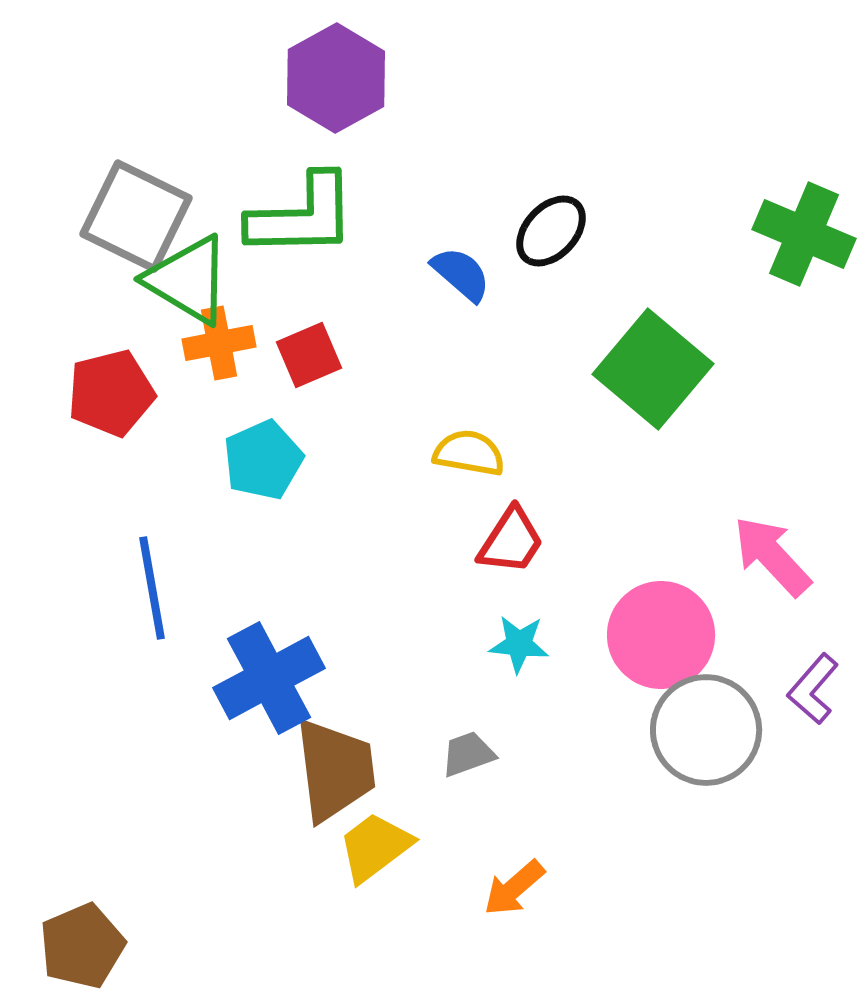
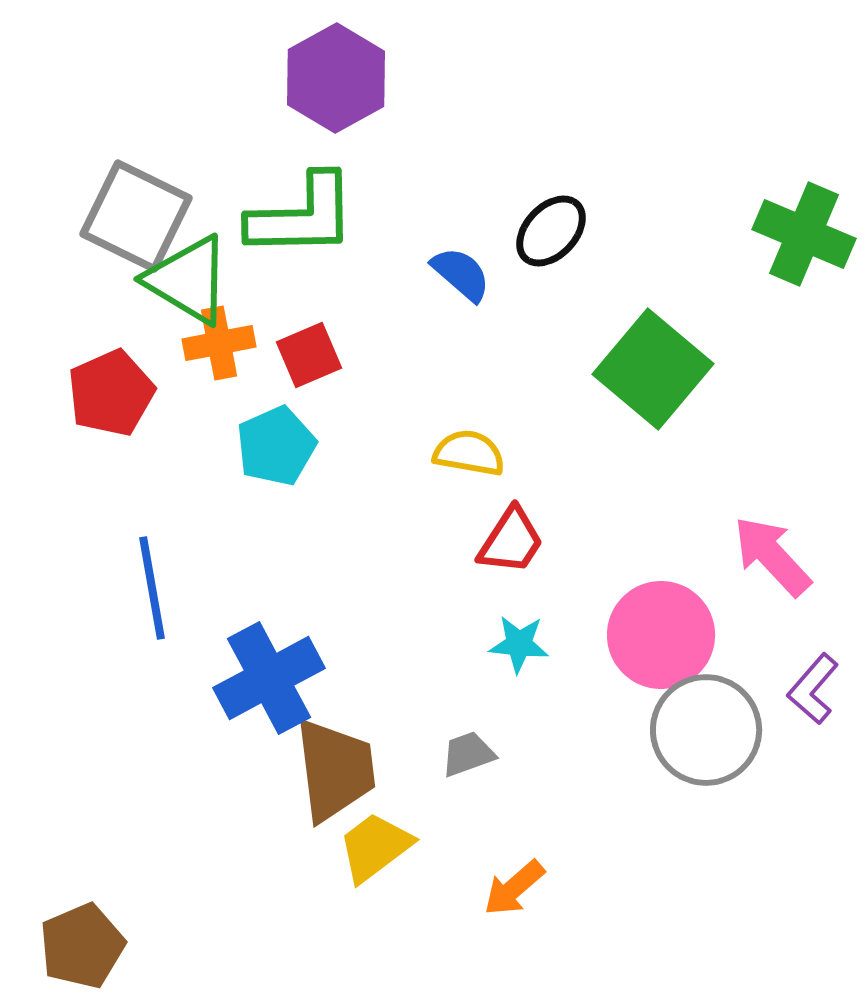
red pentagon: rotated 10 degrees counterclockwise
cyan pentagon: moved 13 px right, 14 px up
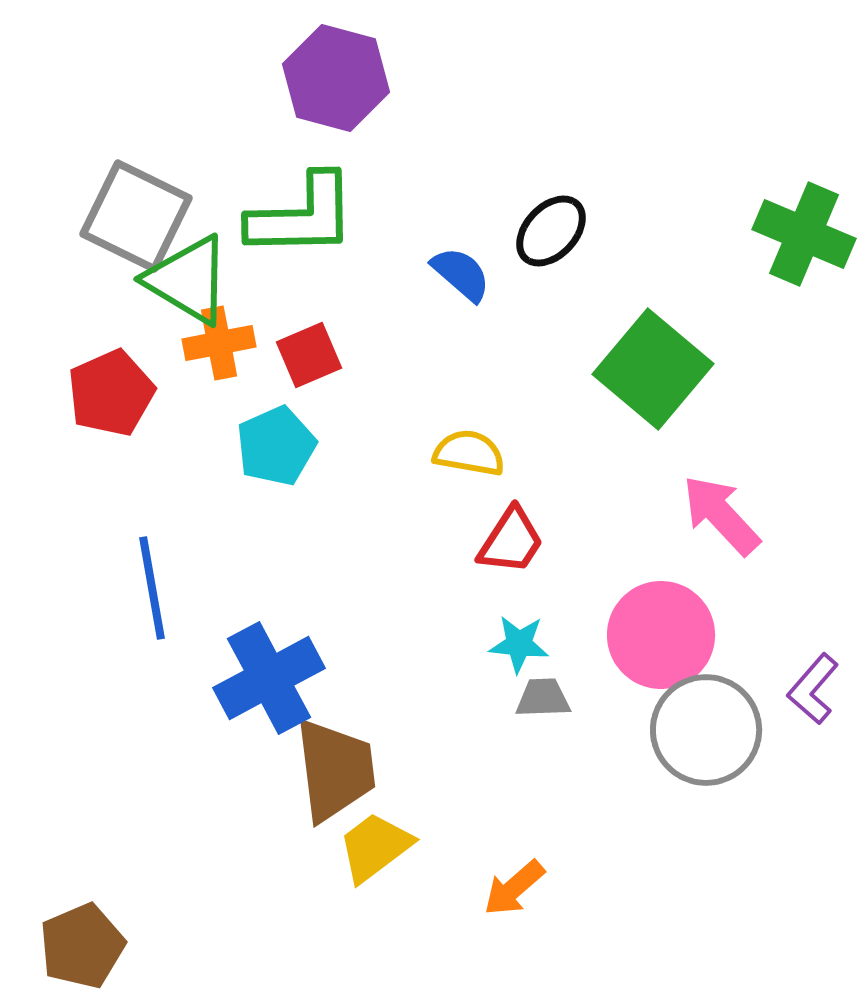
purple hexagon: rotated 16 degrees counterclockwise
pink arrow: moved 51 px left, 41 px up
gray trapezoid: moved 75 px right, 56 px up; rotated 18 degrees clockwise
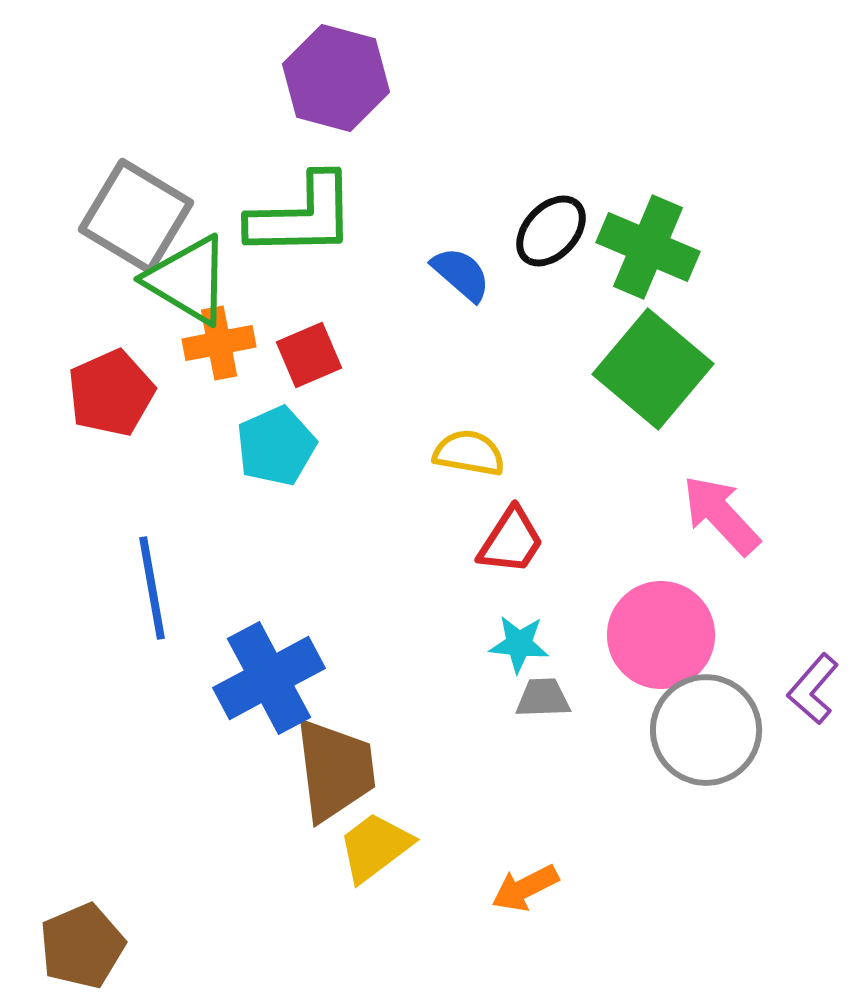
gray square: rotated 5 degrees clockwise
green cross: moved 156 px left, 13 px down
orange arrow: moved 11 px right; rotated 14 degrees clockwise
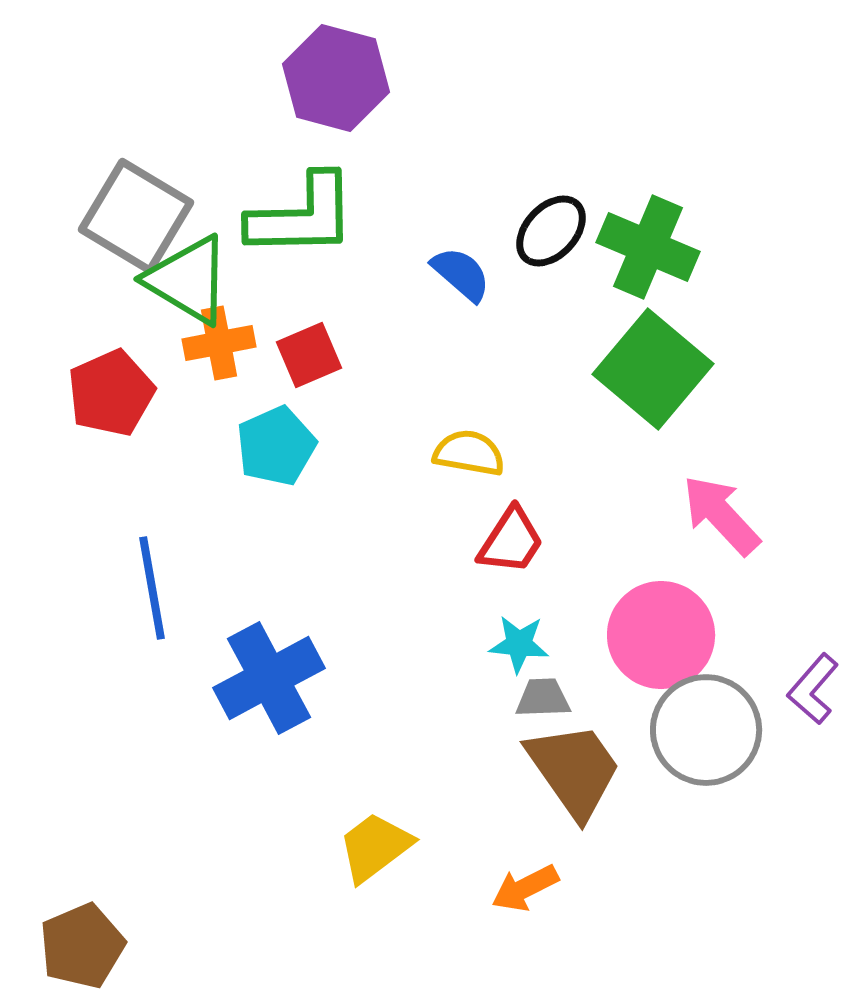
brown trapezoid: moved 239 px right; rotated 28 degrees counterclockwise
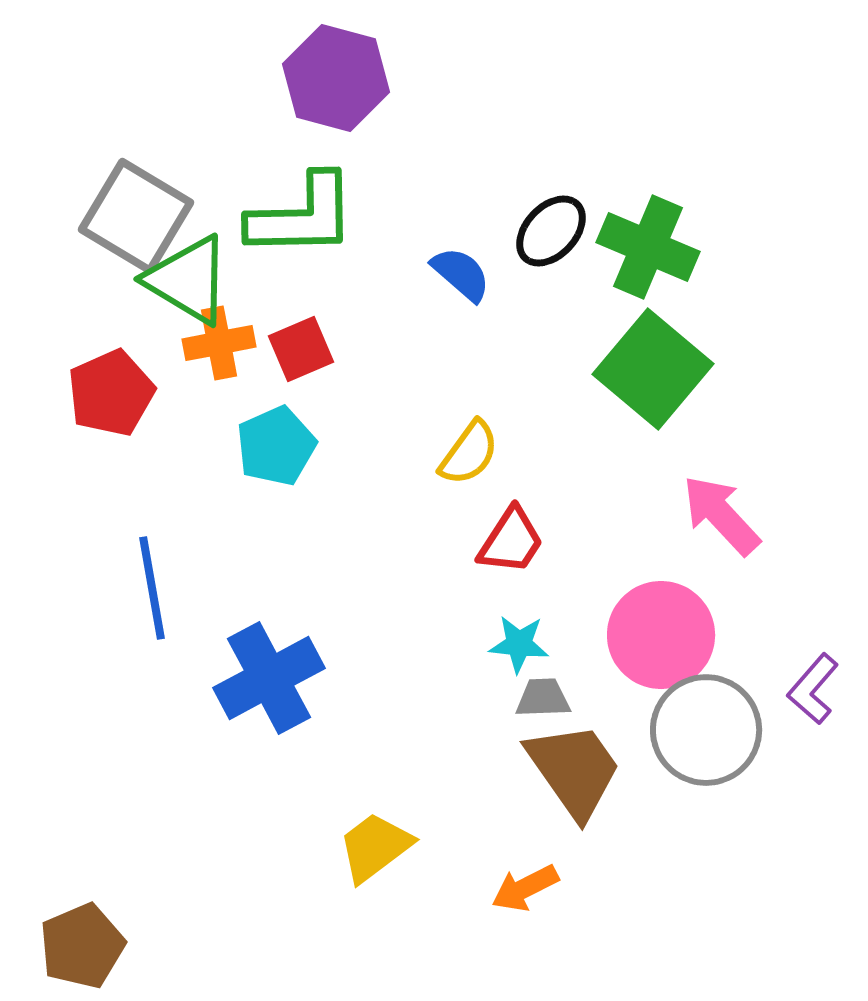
red square: moved 8 px left, 6 px up
yellow semicircle: rotated 116 degrees clockwise
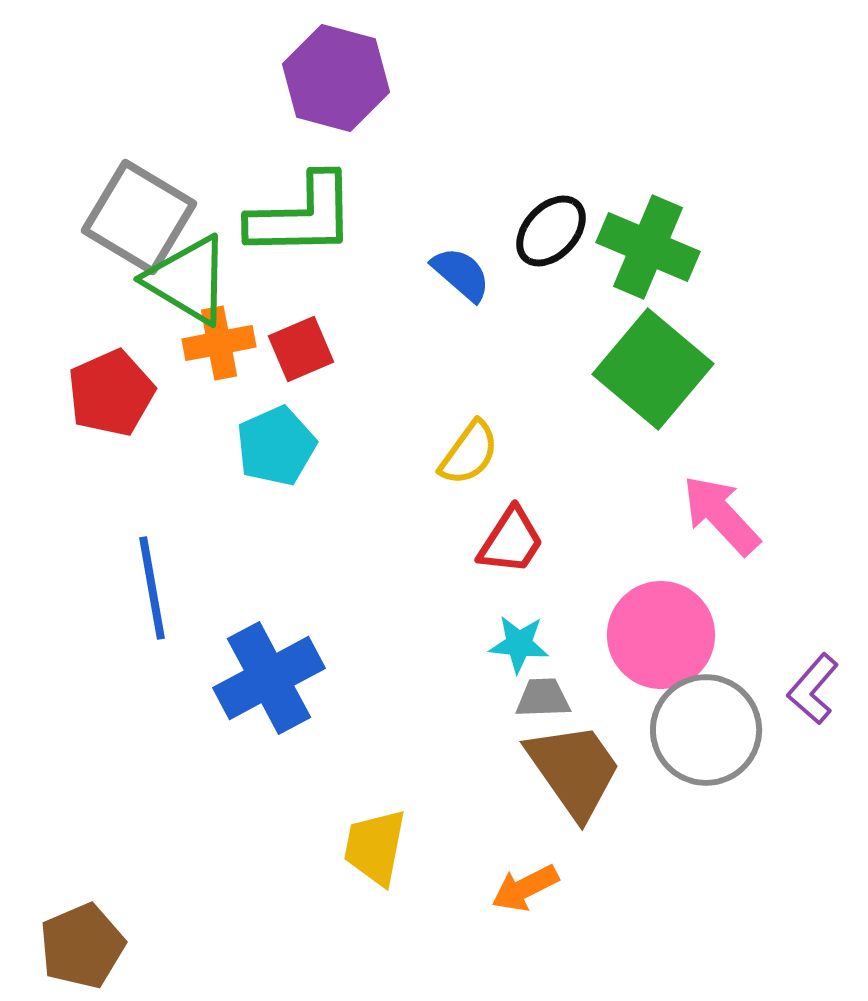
gray square: moved 3 px right, 1 px down
yellow trapezoid: rotated 42 degrees counterclockwise
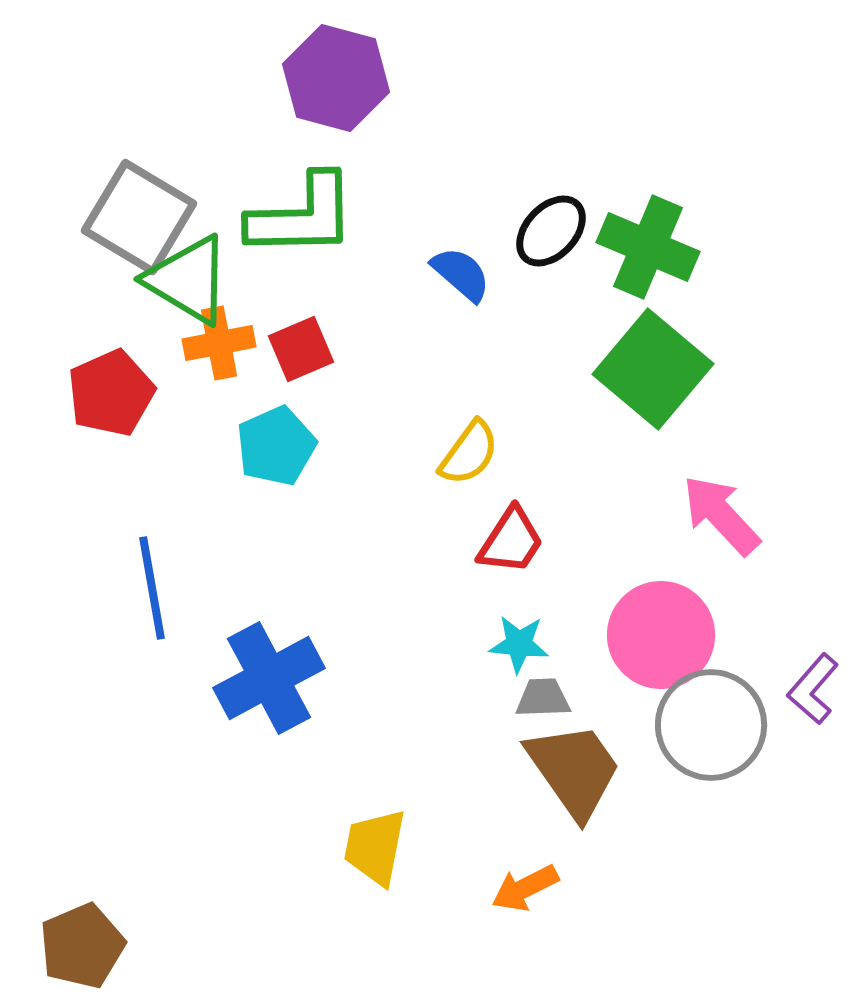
gray circle: moved 5 px right, 5 px up
